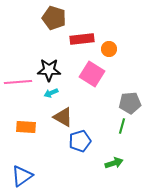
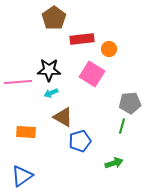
brown pentagon: rotated 20 degrees clockwise
orange rectangle: moved 5 px down
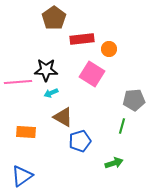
black star: moved 3 px left
gray pentagon: moved 4 px right, 3 px up
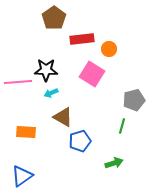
gray pentagon: rotated 10 degrees counterclockwise
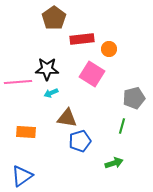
black star: moved 1 px right, 1 px up
gray pentagon: moved 2 px up
brown triangle: moved 4 px right, 1 px down; rotated 20 degrees counterclockwise
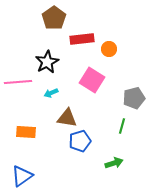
black star: moved 7 px up; rotated 30 degrees counterclockwise
pink square: moved 6 px down
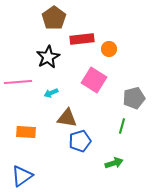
black star: moved 1 px right, 5 px up
pink square: moved 2 px right
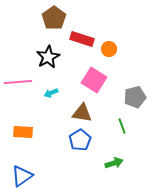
red rectangle: rotated 25 degrees clockwise
gray pentagon: moved 1 px right, 1 px up
brown triangle: moved 15 px right, 5 px up
green line: rotated 35 degrees counterclockwise
orange rectangle: moved 3 px left
blue pentagon: moved 1 px up; rotated 15 degrees counterclockwise
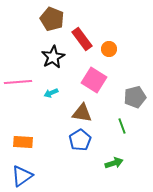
brown pentagon: moved 2 px left, 1 px down; rotated 15 degrees counterclockwise
red rectangle: rotated 35 degrees clockwise
black star: moved 5 px right
orange rectangle: moved 10 px down
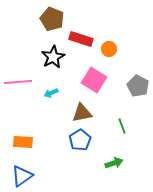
red rectangle: moved 1 px left; rotated 35 degrees counterclockwise
gray pentagon: moved 3 px right, 11 px up; rotated 30 degrees counterclockwise
brown triangle: rotated 20 degrees counterclockwise
